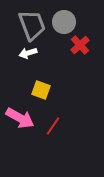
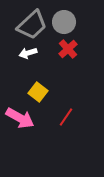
gray trapezoid: rotated 68 degrees clockwise
red cross: moved 12 px left, 4 px down
yellow square: moved 3 px left, 2 px down; rotated 18 degrees clockwise
red line: moved 13 px right, 9 px up
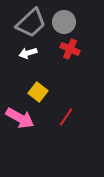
gray trapezoid: moved 1 px left, 2 px up
red cross: moved 2 px right; rotated 24 degrees counterclockwise
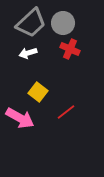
gray circle: moved 1 px left, 1 px down
red line: moved 5 px up; rotated 18 degrees clockwise
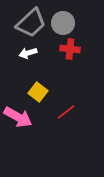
red cross: rotated 18 degrees counterclockwise
pink arrow: moved 2 px left, 1 px up
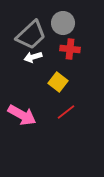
gray trapezoid: moved 12 px down
white arrow: moved 5 px right, 4 px down
yellow square: moved 20 px right, 10 px up
pink arrow: moved 4 px right, 2 px up
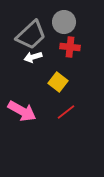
gray circle: moved 1 px right, 1 px up
red cross: moved 2 px up
pink arrow: moved 4 px up
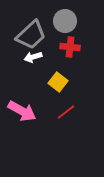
gray circle: moved 1 px right, 1 px up
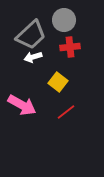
gray circle: moved 1 px left, 1 px up
red cross: rotated 12 degrees counterclockwise
pink arrow: moved 6 px up
